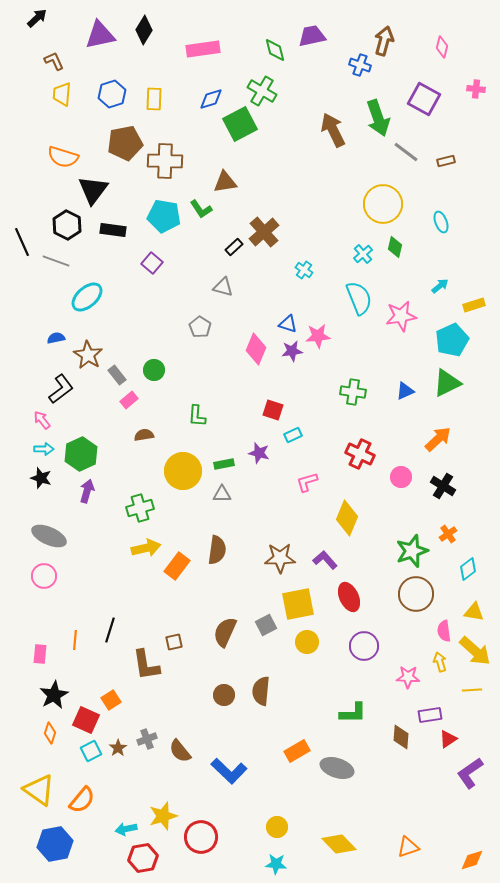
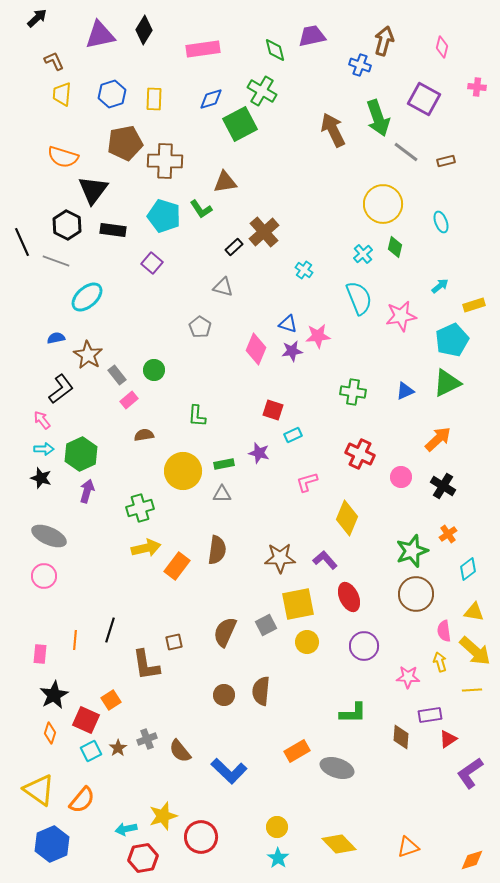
pink cross at (476, 89): moved 1 px right, 2 px up
cyan pentagon at (164, 216): rotated 8 degrees clockwise
blue hexagon at (55, 844): moved 3 px left; rotated 12 degrees counterclockwise
cyan star at (276, 864): moved 2 px right, 6 px up; rotated 30 degrees clockwise
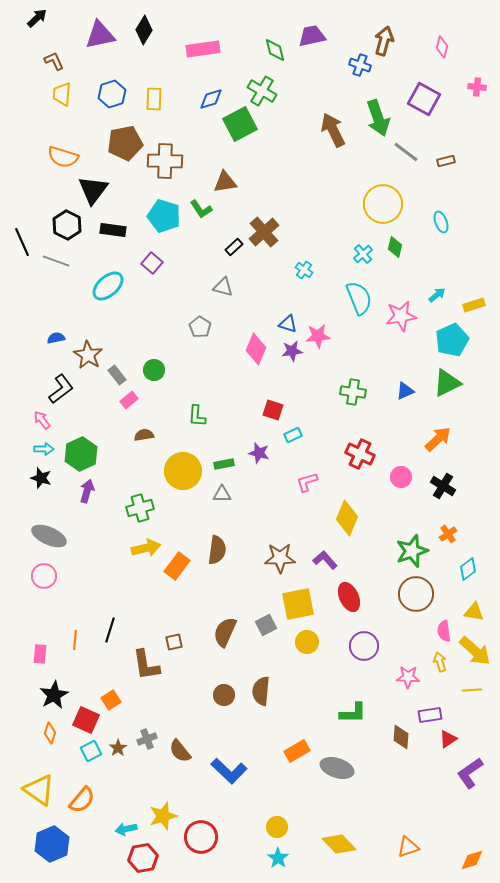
cyan arrow at (440, 286): moved 3 px left, 9 px down
cyan ellipse at (87, 297): moved 21 px right, 11 px up
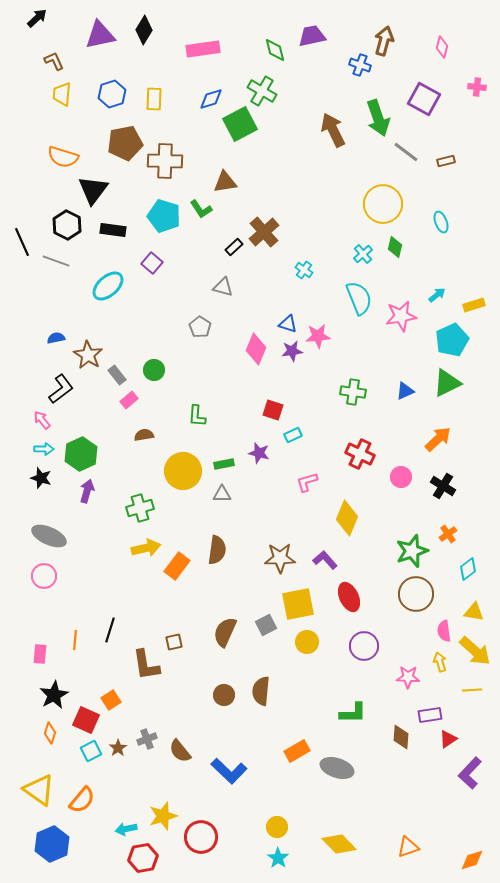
purple L-shape at (470, 773): rotated 12 degrees counterclockwise
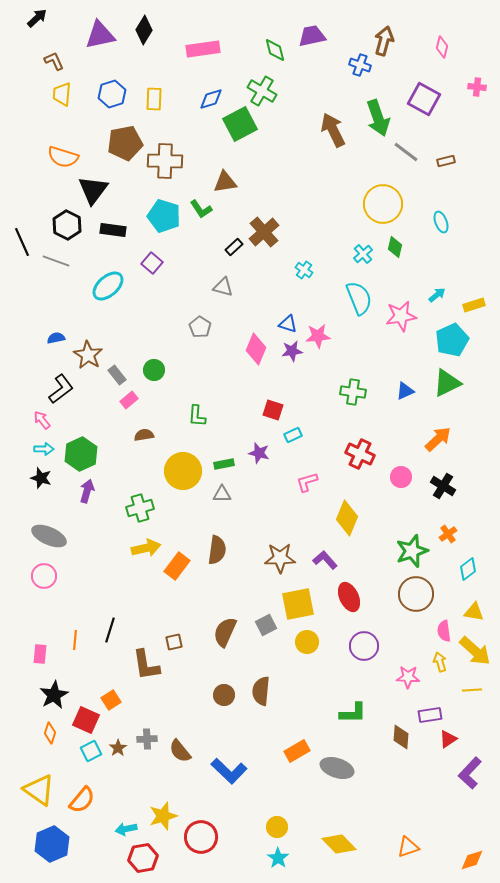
gray cross at (147, 739): rotated 18 degrees clockwise
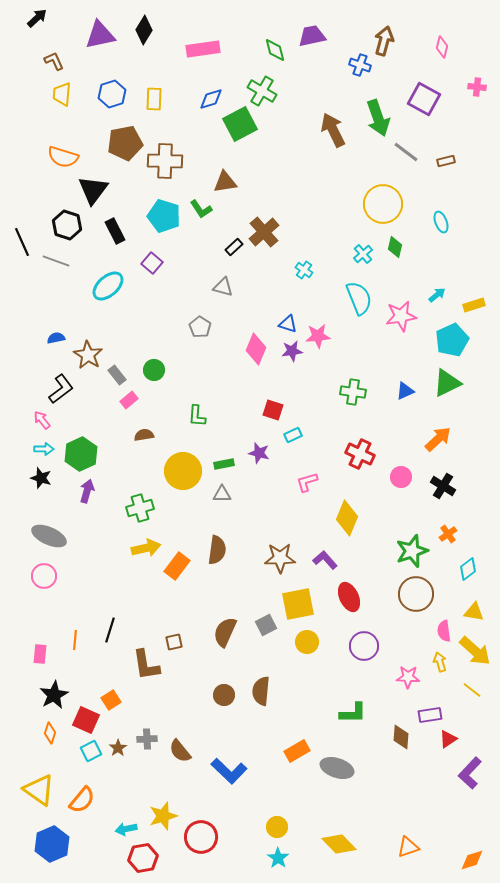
black hexagon at (67, 225): rotated 8 degrees counterclockwise
black rectangle at (113, 230): moved 2 px right, 1 px down; rotated 55 degrees clockwise
yellow line at (472, 690): rotated 42 degrees clockwise
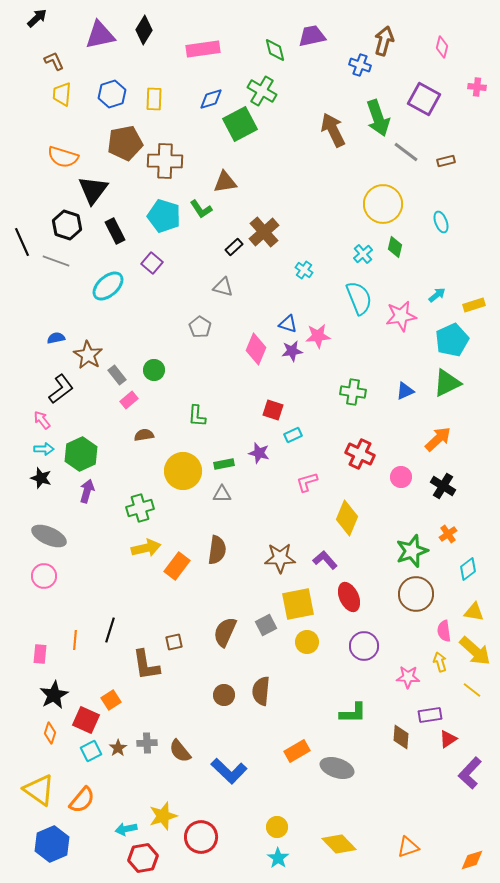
gray cross at (147, 739): moved 4 px down
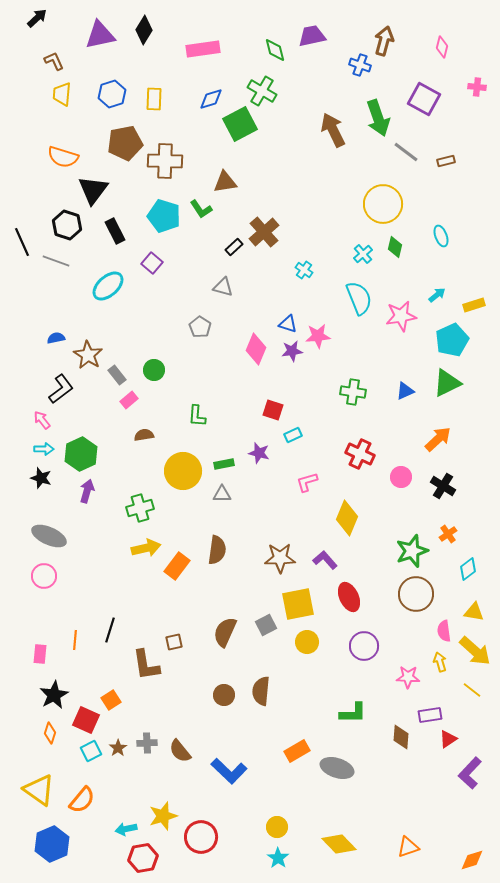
cyan ellipse at (441, 222): moved 14 px down
